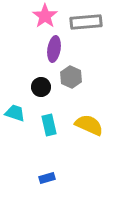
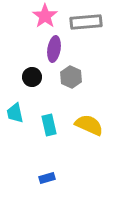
black circle: moved 9 px left, 10 px up
cyan trapezoid: rotated 120 degrees counterclockwise
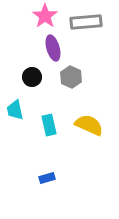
purple ellipse: moved 1 px left, 1 px up; rotated 25 degrees counterclockwise
cyan trapezoid: moved 3 px up
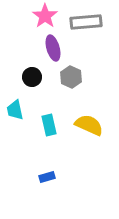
blue rectangle: moved 1 px up
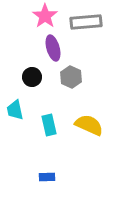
blue rectangle: rotated 14 degrees clockwise
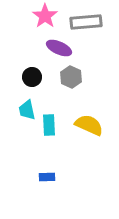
purple ellipse: moved 6 px right; rotated 50 degrees counterclockwise
cyan trapezoid: moved 12 px right
cyan rectangle: rotated 10 degrees clockwise
